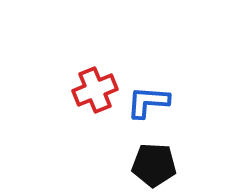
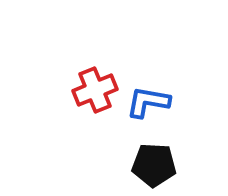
blue L-shape: rotated 6 degrees clockwise
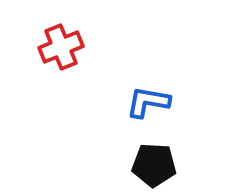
red cross: moved 34 px left, 43 px up
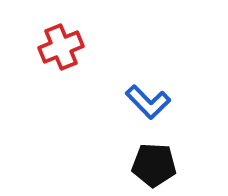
blue L-shape: rotated 144 degrees counterclockwise
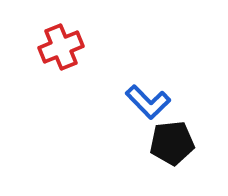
black pentagon: moved 18 px right, 22 px up; rotated 9 degrees counterclockwise
